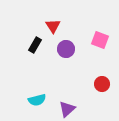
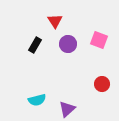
red triangle: moved 2 px right, 5 px up
pink square: moved 1 px left
purple circle: moved 2 px right, 5 px up
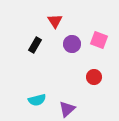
purple circle: moved 4 px right
red circle: moved 8 px left, 7 px up
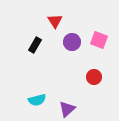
purple circle: moved 2 px up
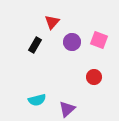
red triangle: moved 3 px left, 1 px down; rotated 14 degrees clockwise
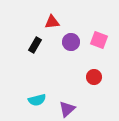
red triangle: rotated 42 degrees clockwise
purple circle: moved 1 px left
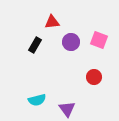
purple triangle: rotated 24 degrees counterclockwise
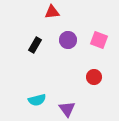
red triangle: moved 10 px up
purple circle: moved 3 px left, 2 px up
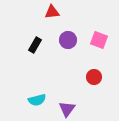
purple triangle: rotated 12 degrees clockwise
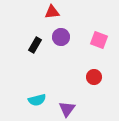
purple circle: moved 7 px left, 3 px up
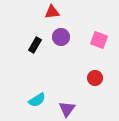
red circle: moved 1 px right, 1 px down
cyan semicircle: rotated 18 degrees counterclockwise
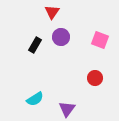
red triangle: rotated 49 degrees counterclockwise
pink square: moved 1 px right
cyan semicircle: moved 2 px left, 1 px up
